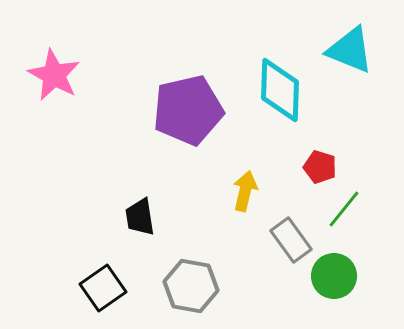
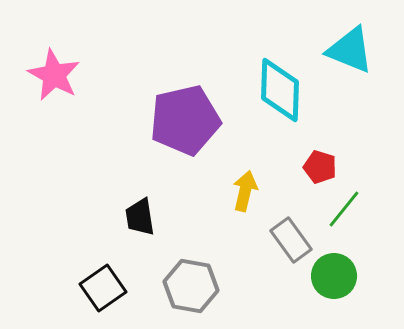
purple pentagon: moved 3 px left, 10 px down
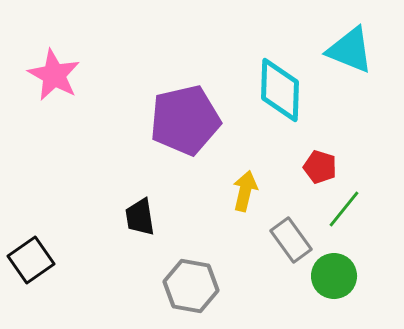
black square: moved 72 px left, 28 px up
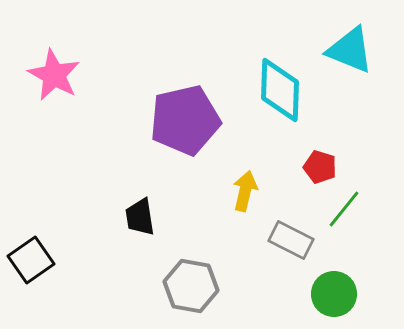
gray rectangle: rotated 27 degrees counterclockwise
green circle: moved 18 px down
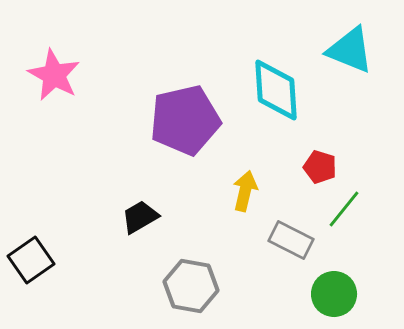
cyan diamond: moved 4 px left; rotated 6 degrees counterclockwise
black trapezoid: rotated 69 degrees clockwise
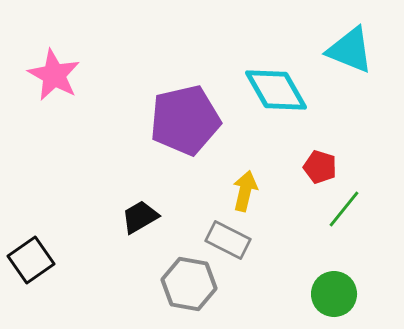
cyan diamond: rotated 26 degrees counterclockwise
gray rectangle: moved 63 px left
gray hexagon: moved 2 px left, 2 px up
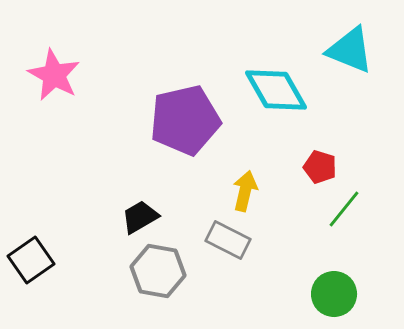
gray hexagon: moved 31 px left, 13 px up
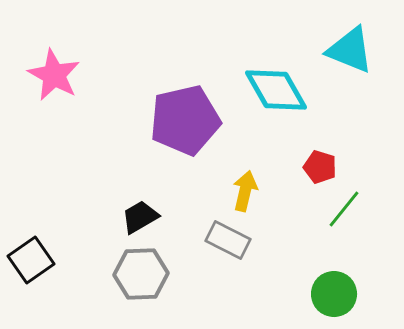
gray hexagon: moved 17 px left, 3 px down; rotated 12 degrees counterclockwise
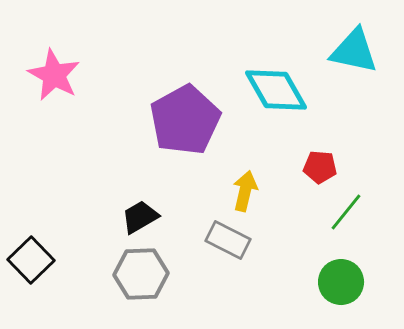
cyan triangle: moved 4 px right, 1 px down; rotated 10 degrees counterclockwise
purple pentagon: rotated 16 degrees counterclockwise
red pentagon: rotated 12 degrees counterclockwise
green line: moved 2 px right, 3 px down
black square: rotated 9 degrees counterclockwise
green circle: moved 7 px right, 12 px up
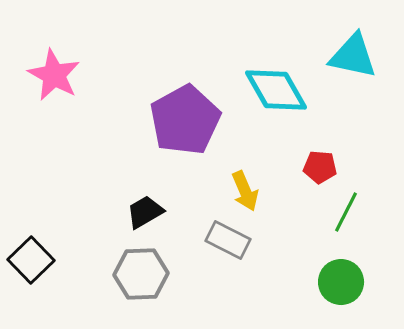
cyan triangle: moved 1 px left, 5 px down
yellow arrow: rotated 144 degrees clockwise
green line: rotated 12 degrees counterclockwise
black trapezoid: moved 5 px right, 5 px up
